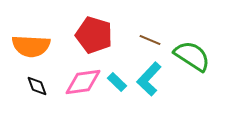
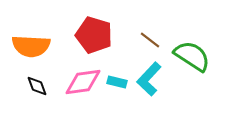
brown line: rotated 15 degrees clockwise
cyan rectangle: rotated 30 degrees counterclockwise
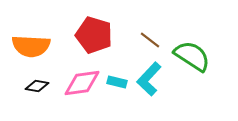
pink diamond: moved 1 px left, 1 px down
black diamond: rotated 60 degrees counterclockwise
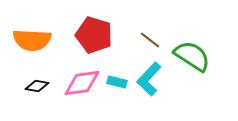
orange semicircle: moved 1 px right, 6 px up
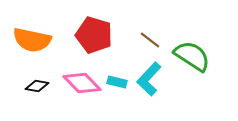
orange semicircle: rotated 9 degrees clockwise
pink diamond: rotated 54 degrees clockwise
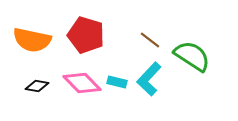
red pentagon: moved 8 px left
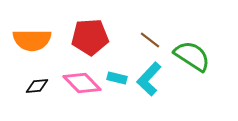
red pentagon: moved 4 px right, 2 px down; rotated 21 degrees counterclockwise
orange semicircle: rotated 12 degrees counterclockwise
cyan rectangle: moved 4 px up
black diamond: rotated 15 degrees counterclockwise
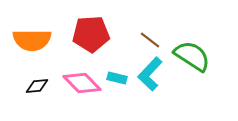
red pentagon: moved 1 px right, 3 px up
cyan L-shape: moved 1 px right, 5 px up
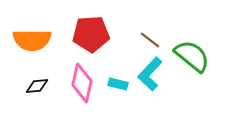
green semicircle: rotated 6 degrees clockwise
cyan rectangle: moved 1 px right, 6 px down
pink diamond: rotated 57 degrees clockwise
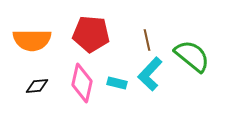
red pentagon: rotated 9 degrees clockwise
brown line: moved 3 px left; rotated 40 degrees clockwise
cyan rectangle: moved 1 px left, 1 px up
